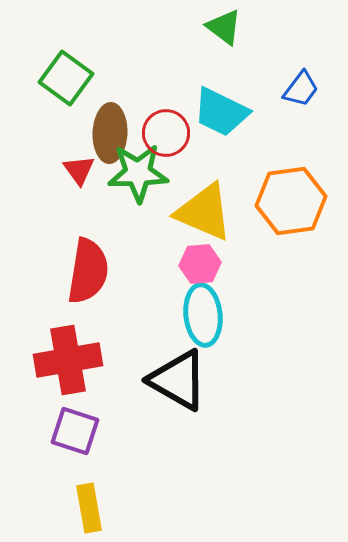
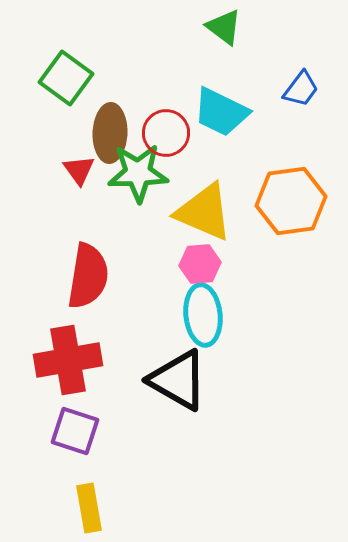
red semicircle: moved 5 px down
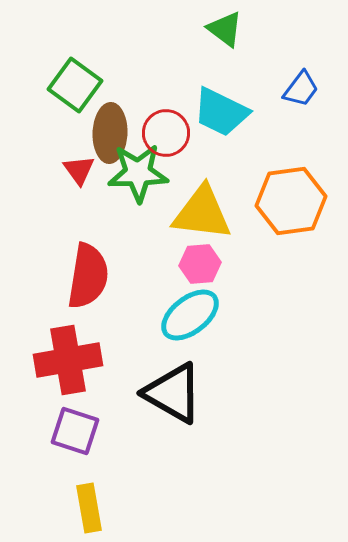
green triangle: moved 1 px right, 2 px down
green square: moved 9 px right, 7 px down
yellow triangle: moved 2 px left, 1 px down; rotated 16 degrees counterclockwise
cyan ellipse: moved 13 px left; rotated 58 degrees clockwise
black triangle: moved 5 px left, 13 px down
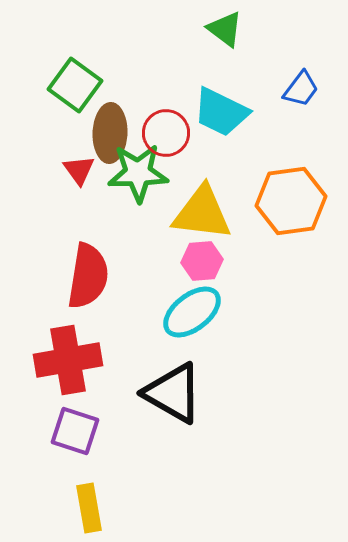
pink hexagon: moved 2 px right, 3 px up
cyan ellipse: moved 2 px right, 3 px up
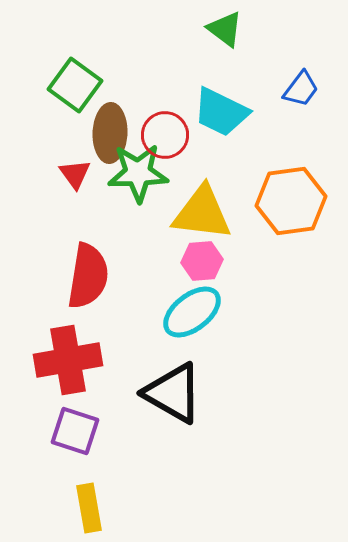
red circle: moved 1 px left, 2 px down
red triangle: moved 4 px left, 4 px down
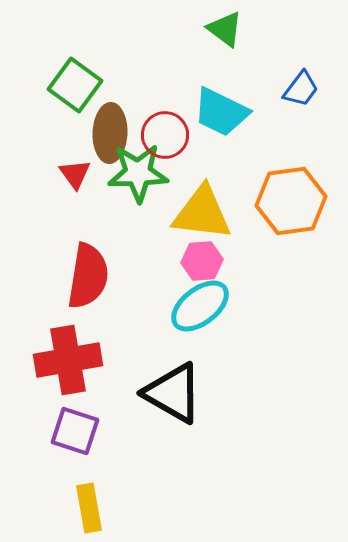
cyan ellipse: moved 8 px right, 6 px up
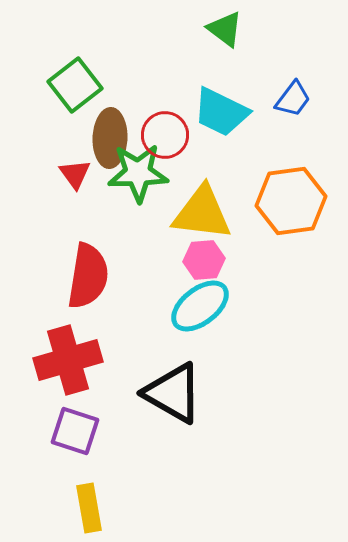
green square: rotated 16 degrees clockwise
blue trapezoid: moved 8 px left, 10 px down
brown ellipse: moved 5 px down
pink hexagon: moved 2 px right, 1 px up
red cross: rotated 6 degrees counterclockwise
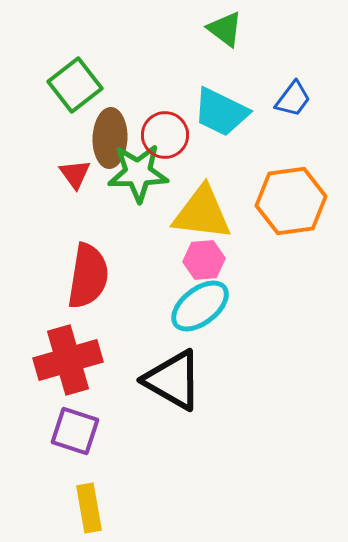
black triangle: moved 13 px up
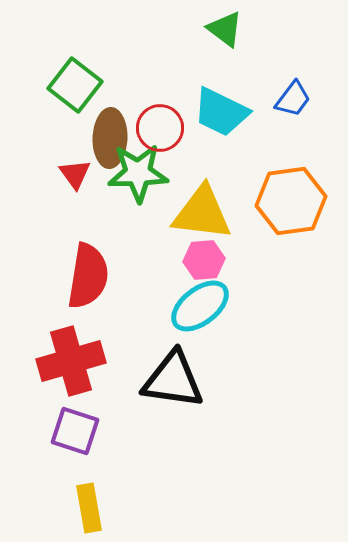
green square: rotated 14 degrees counterclockwise
red circle: moved 5 px left, 7 px up
red cross: moved 3 px right, 1 px down
black triangle: rotated 22 degrees counterclockwise
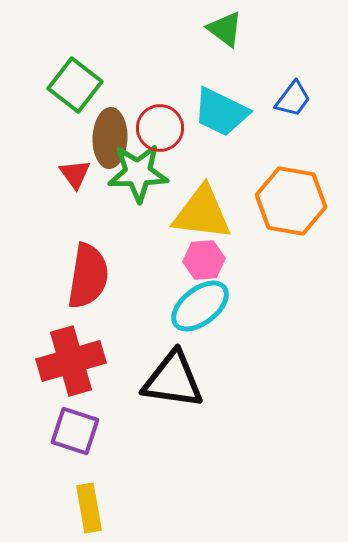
orange hexagon: rotated 18 degrees clockwise
